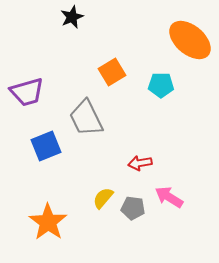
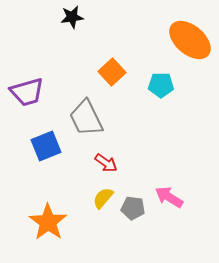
black star: rotated 15 degrees clockwise
orange square: rotated 12 degrees counterclockwise
red arrow: moved 34 px left; rotated 135 degrees counterclockwise
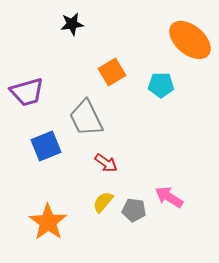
black star: moved 7 px down
orange square: rotated 12 degrees clockwise
yellow semicircle: moved 4 px down
gray pentagon: moved 1 px right, 2 px down
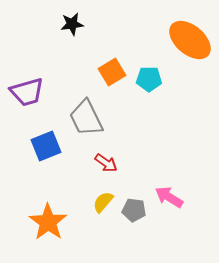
cyan pentagon: moved 12 px left, 6 px up
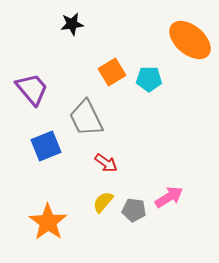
purple trapezoid: moved 5 px right, 3 px up; rotated 114 degrees counterclockwise
pink arrow: rotated 116 degrees clockwise
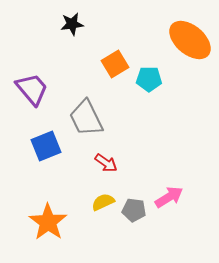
orange square: moved 3 px right, 8 px up
yellow semicircle: rotated 25 degrees clockwise
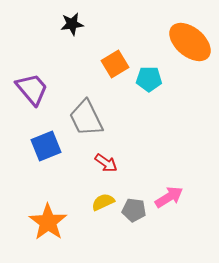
orange ellipse: moved 2 px down
